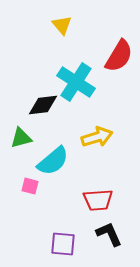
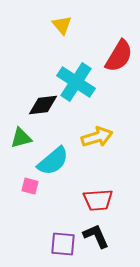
black L-shape: moved 13 px left, 2 px down
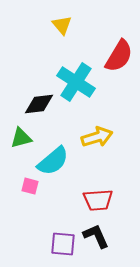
black diamond: moved 4 px left, 1 px up
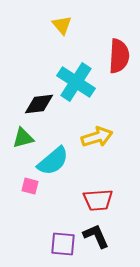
red semicircle: rotated 28 degrees counterclockwise
green triangle: moved 2 px right
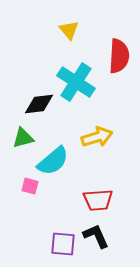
yellow triangle: moved 7 px right, 5 px down
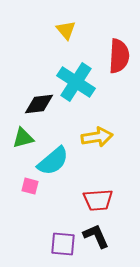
yellow triangle: moved 3 px left
yellow arrow: rotated 8 degrees clockwise
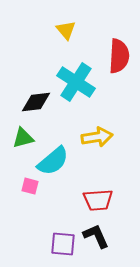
black diamond: moved 3 px left, 2 px up
